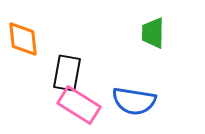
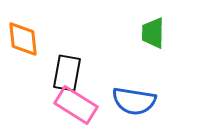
pink rectangle: moved 3 px left
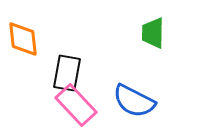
blue semicircle: rotated 18 degrees clockwise
pink rectangle: rotated 15 degrees clockwise
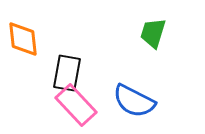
green trapezoid: rotated 16 degrees clockwise
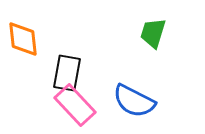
pink rectangle: moved 1 px left
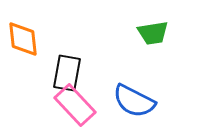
green trapezoid: rotated 116 degrees counterclockwise
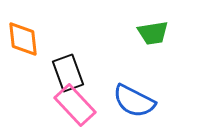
black rectangle: moved 1 px right; rotated 30 degrees counterclockwise
